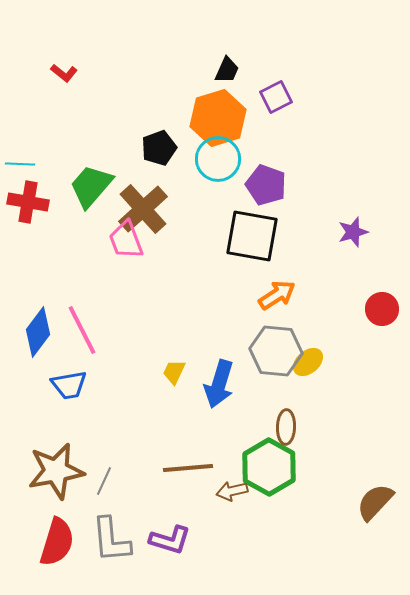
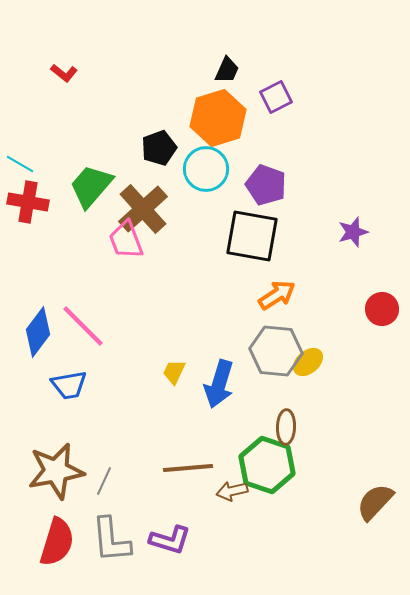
cyan circle: moved 12 px left, 10 px down
cyan line: rotated 28 degrees clockwise
pink line: moved 1 px right, 4 px up; rotated 18 degrees counterclockwise
green hexagon: moved 2 px left, 2 px up; rotated 10 degrees counterclockwise
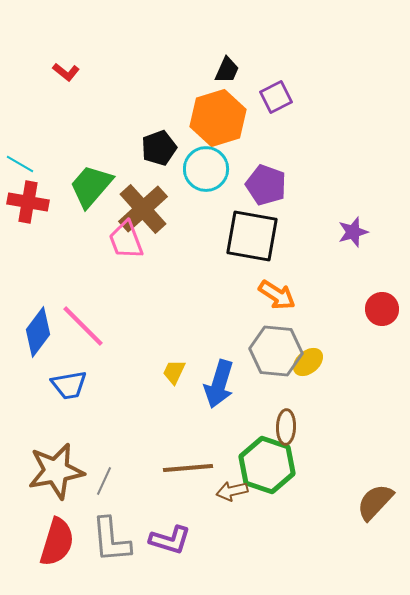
red L-shape: moved 2 px right, 1 px up
orange arrow: rotated 66 degrees clockwise
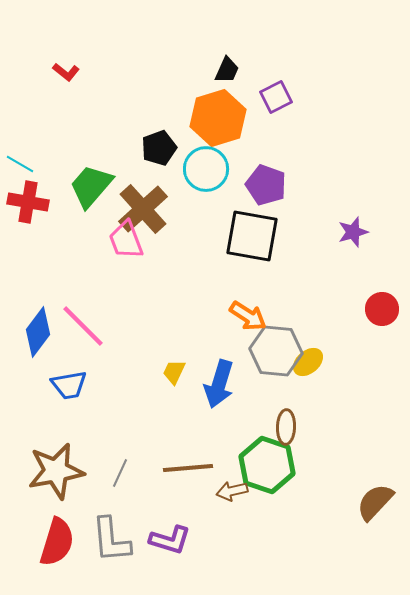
orange arrow: moved 29 px left, 21 px down
gray line: moved 16 px right, 8 px up
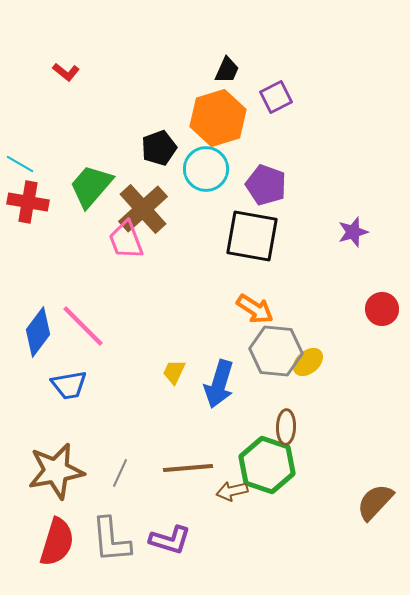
orange arrow: moved 7 px right, 7 px up
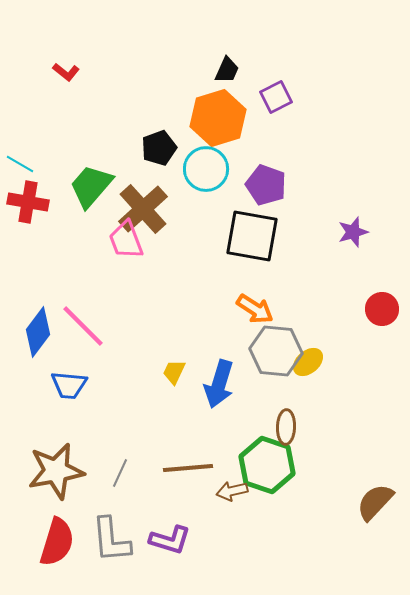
blue trapezoid: rotated 15 degrees clockwise
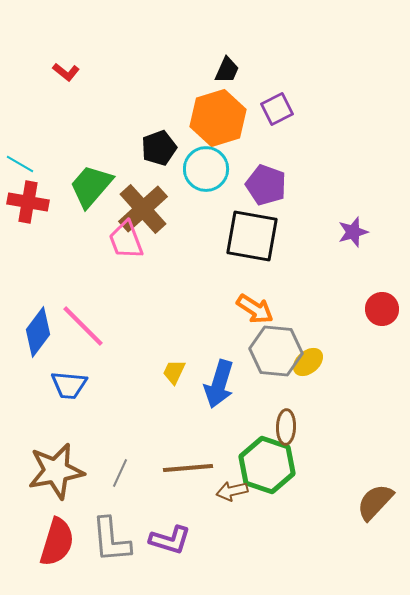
purple square: moved 1 px right, 12 px down
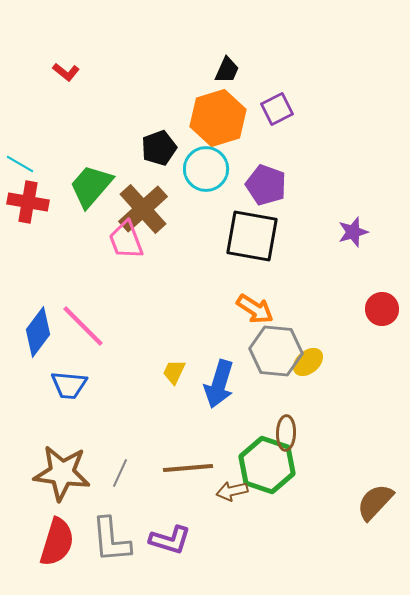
brown ellipse: moved 6 px down
brown star: moved 6 px right, 2 px down; rotated 18 degrees clockwise
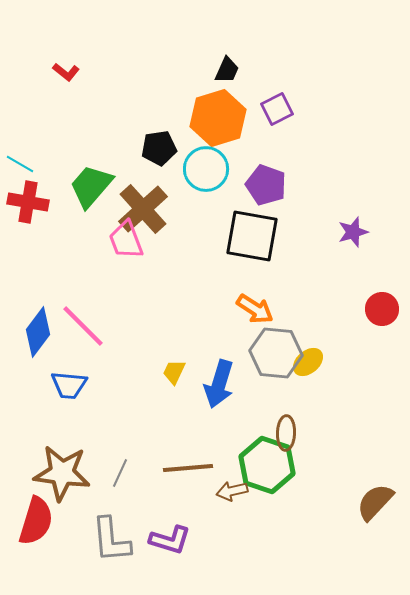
black pentagon: rotated 12 degrees clockwise
gray hexagon: moved 2 px down
red semicircle: moved 21 px left, 21 px up
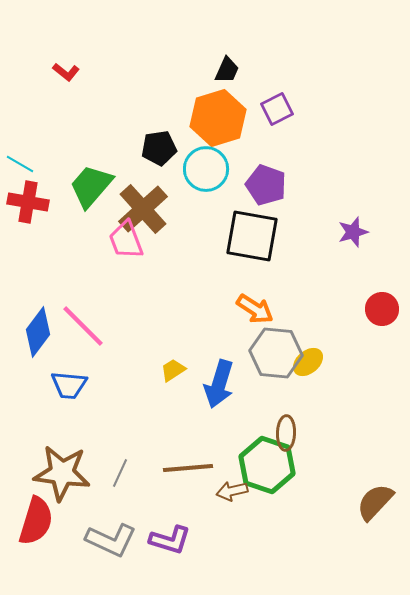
yellow trapezoid: moved 1 px left, 2 px up; rotated 32 degrees clockwise
gray L-shape: rotated 60 degrees counterclockwise
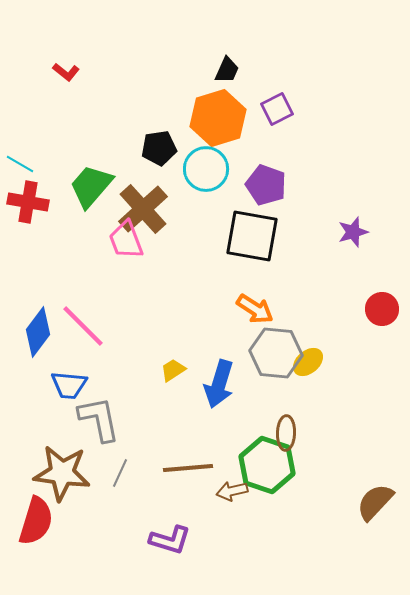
gray L-shape: moved 12 px left, 121 px up; rotated 126 degrees counterclockwise
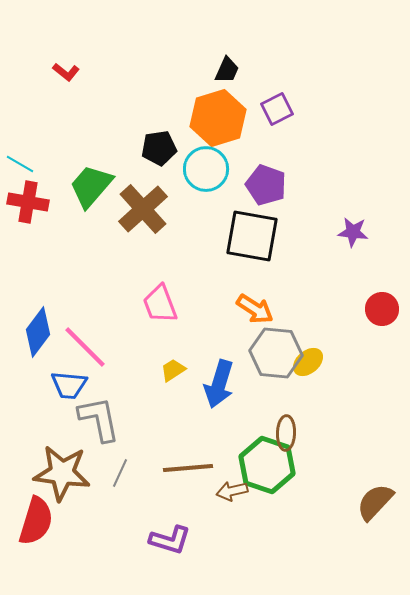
purple star: rotated 24 degrees clockwise
pink trapezoid: moved 34 px right, 64 px down
pink line: moved 2 px right, 21 px down
